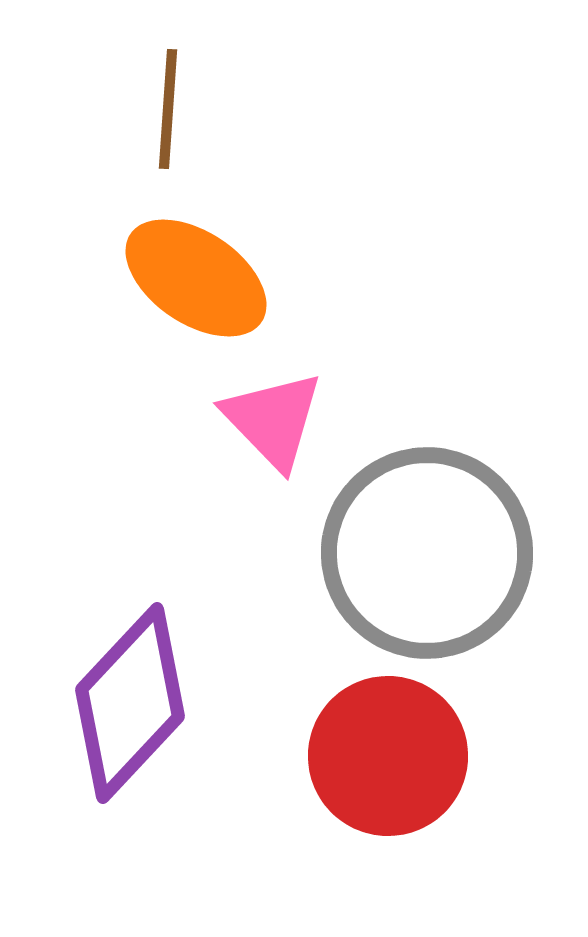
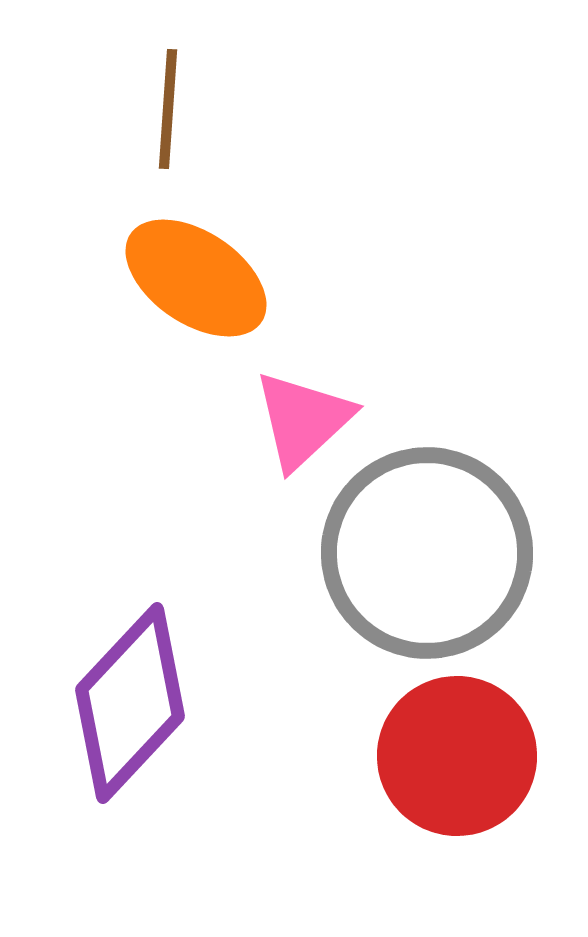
pink triangle: moved 30 px right; rotated 31 degrees clockwise
red circle: moved 69 px right
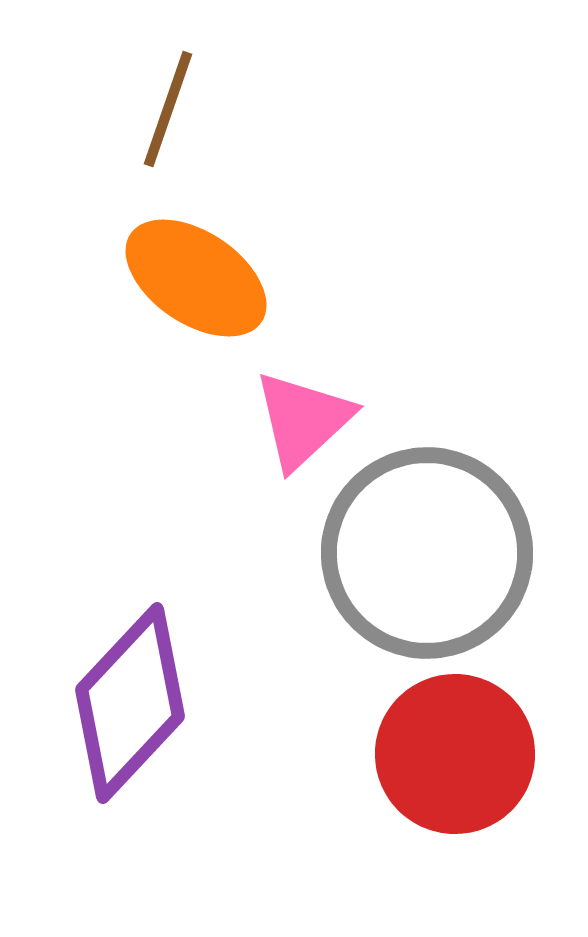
brown line: rotated 15 degrees clockwise
red circle: moved 2 px left, 2 px up
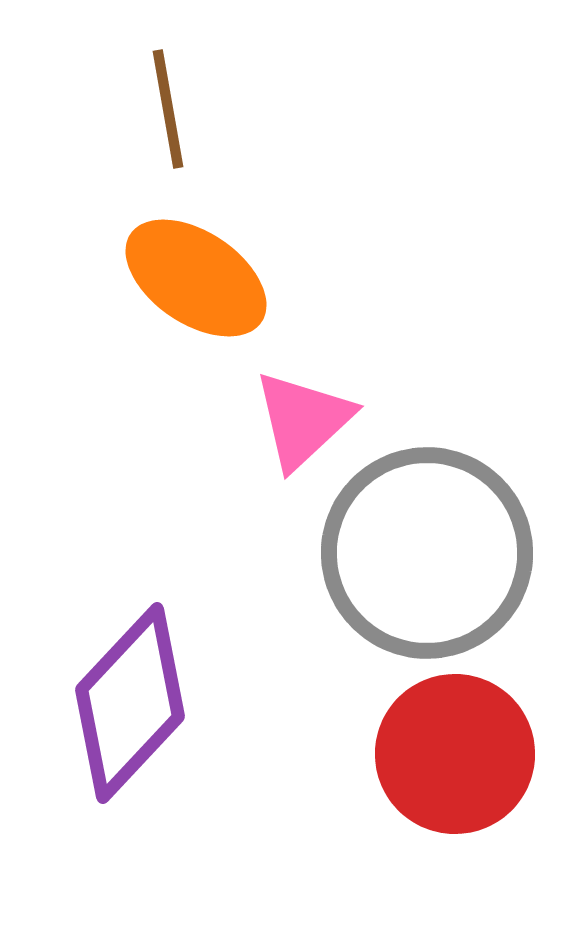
brown line: rotated 29 degrees counterclockwise
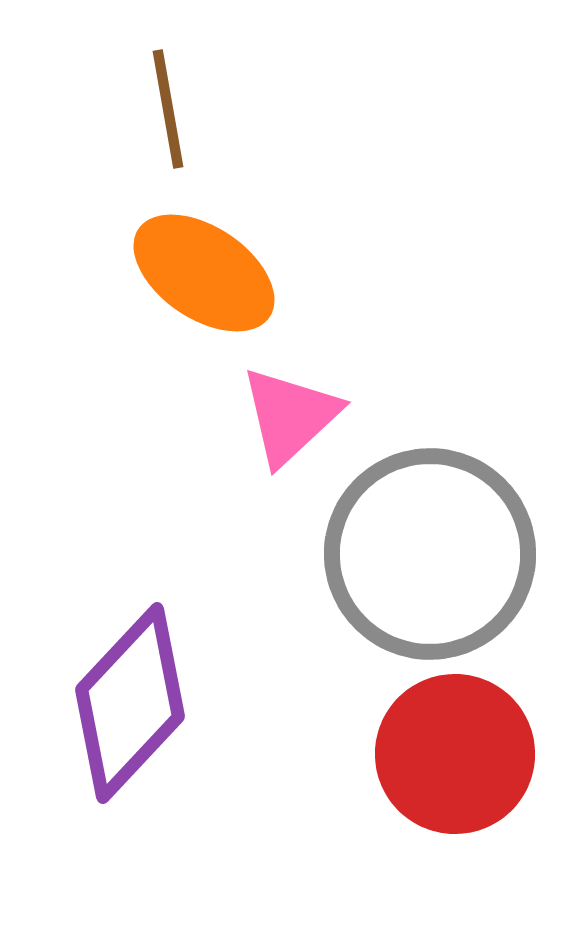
orange ellipse: moved 8 px right, 5 px up
pink triangle: moved 13 px left, 4 px up
gray circle: moved 3 px right, 1 px down
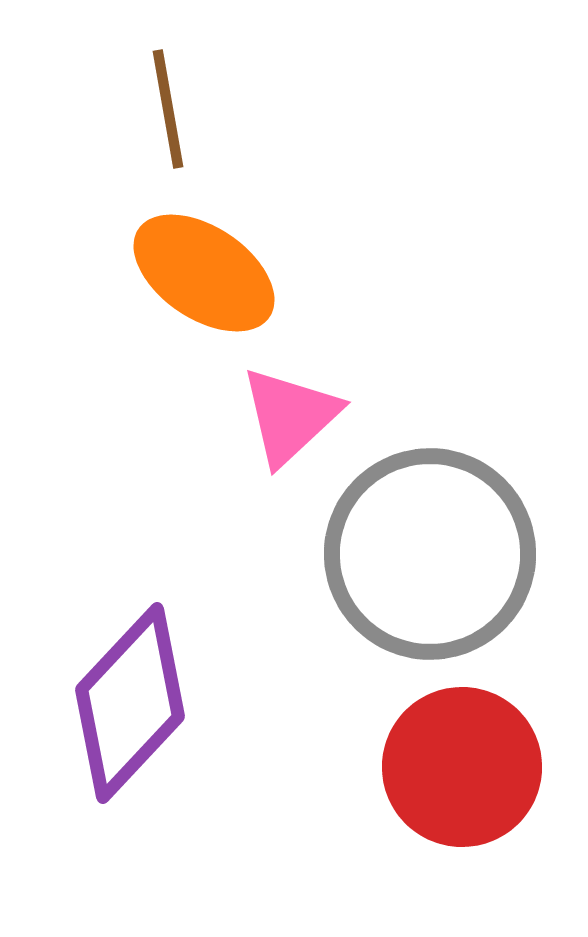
red circle: moved 7 px right, 13 px down
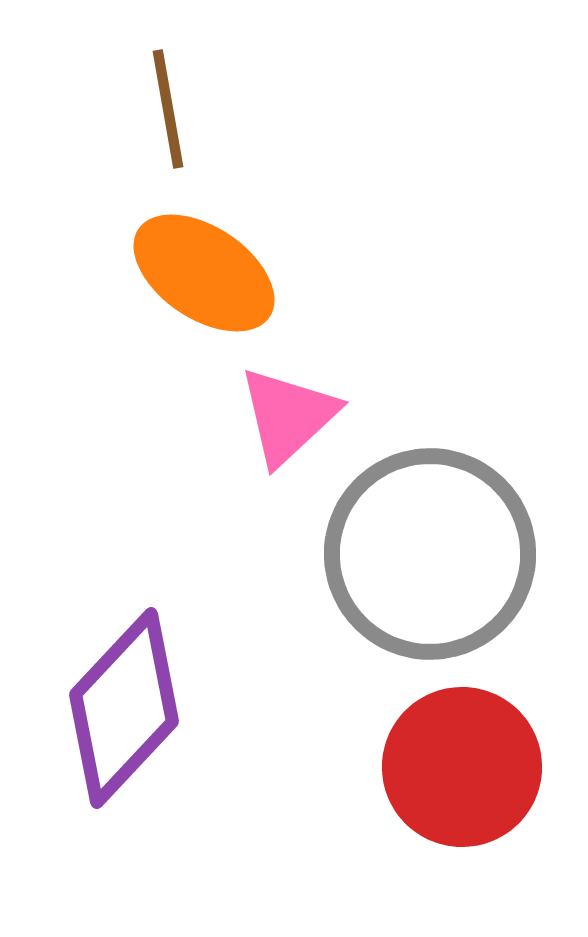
pink triangle: moved 2 px left
purple diamond: moved 6 px left, 5 px down
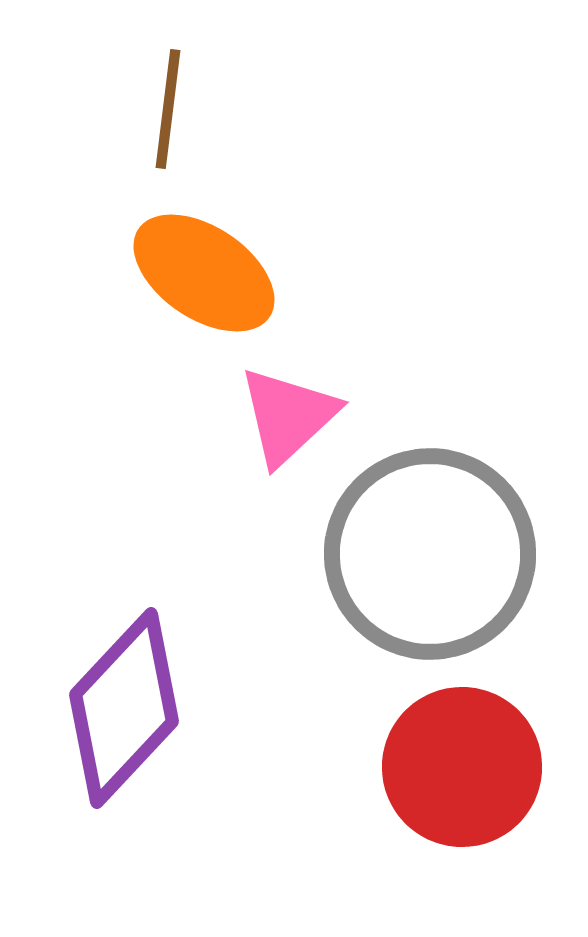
brown line: rotated 17 degrees clockwise
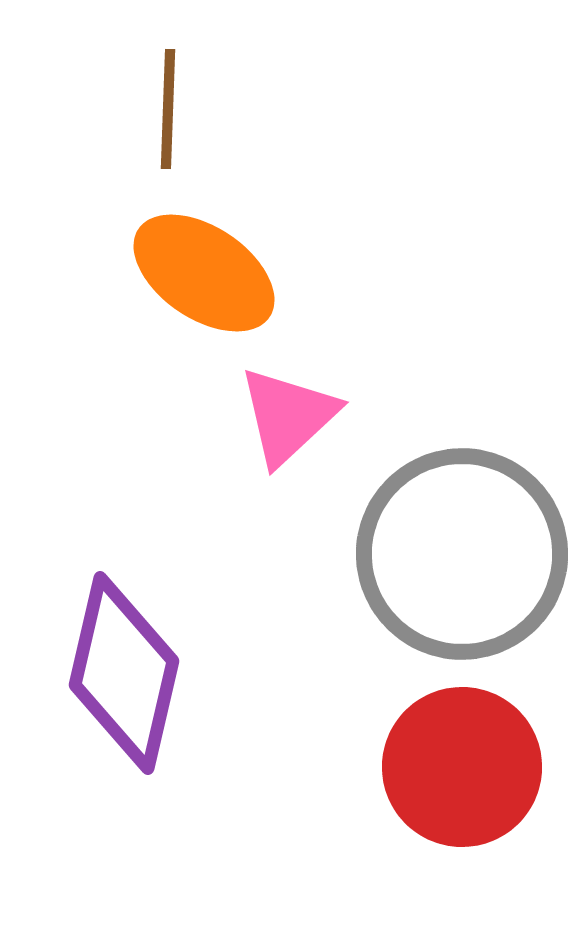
brown line: rotated 5 degrees counterclockwise
gray circle: moved 32 px right
purple diamond: moved 35 px up; rotated 30 degrees counterclockwise
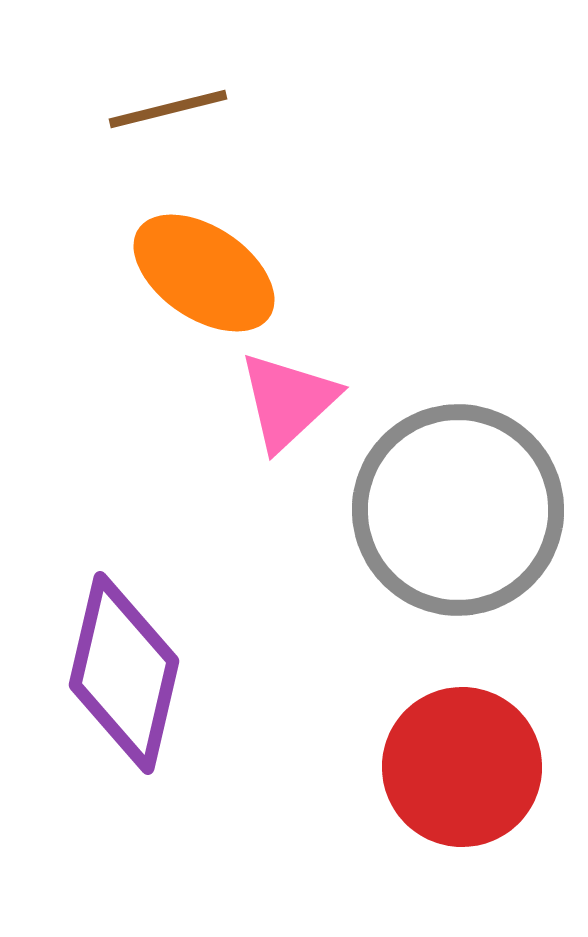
brown line: rotated 74 degrees clockwise
pink triangle: moved 15 px up
gray circle: moved 4 px left, 44 px up
